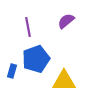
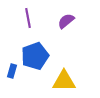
purple line: moved 9 px up
blue pentagon: moved 1 px left, 3 px up
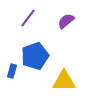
purple line: rotated 48 degrees clockwise
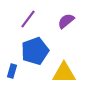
purple line: moved 1 px down
blue pentagon: moved 5 px up
yellow triangle: moved 8 px up
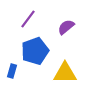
purple semicircle: moved 6 px down
yellow triangle: moved 1 px right
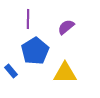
purple line: rotated 36 degrees counterclockwise
blue pentagon: rotated 12 degrees counterclockwise
blue rectangle: moved 1 px left; rotated 56 degrees counterclockwise
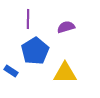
purple semicircle: rotated 24 degrees clockwise
blue rectangle: rotated 16 degrees counterclockwise
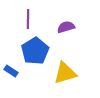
yellow triangle: rotated 15 degrees counterclockwise
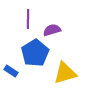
purple semicircle: moved 14 px left, 3 px down
blue pentagon: moved 2 px down
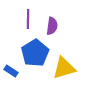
purple semicircle: moved 4 px up; rotated 114 degrees clockwise
yellow triangle: moved 1 px left, 5 px up
